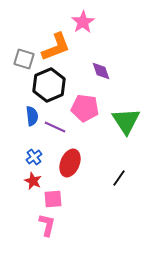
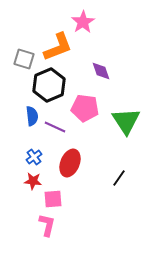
orange L-shape: moved 2 px right
red star: rotated 18 degrees counterclockwise
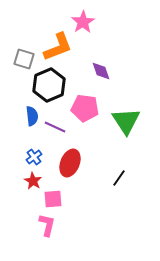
red star: rotated 24 degrees clockwise
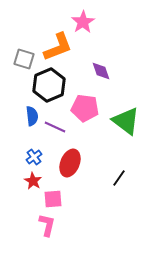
green triangle: rotated 20 degrees counterclockwise
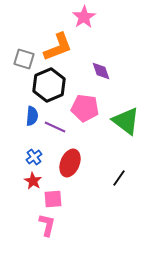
pink star: moved 1 px right, 5 px up
blue semicircle: rotated 12 degrees clockwise
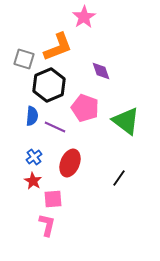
pink pentagon: rotated 12 degrees clockwise
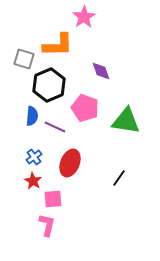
orange L-shape: moved 2 px up; rotated 20 degrees clockwise
green triangle: rotated 28 degrees counterclockwise
